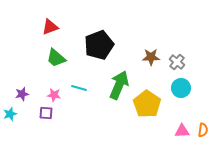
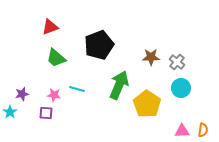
cyan line: moved 2 px left, 1 px down
cyan star: moved 2 px up; rotated 16 degrees counterclockwise
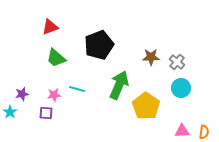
pink star: rotated 16 degrees counterclockwise
yellow pentagon: moved 1 px left, 2 px down
orange semicircle: moved 1 px right, 2 px down
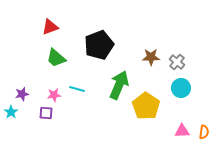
cyan star: moved 1 px right
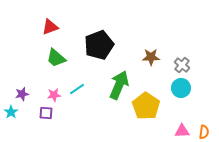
gray cross: moved 5 px right, 3 px down
cyan line: rotated 49 degrees counterclockwise
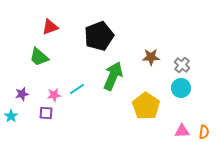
black pentagon: moved 9 px up
green trapezoid: moved 17 px left, 1 px up
green arrow: moved 6 px left, 9 px up
cyan star: moved 4 px down
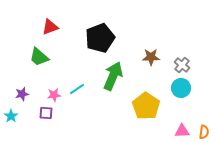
black pentagon: moved 1 px right, 2 px down
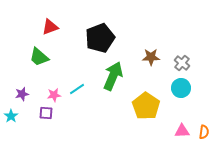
gray cross: moved 2 px up
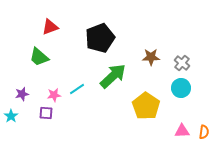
green arrow: rotated 24 degrees clockwise
